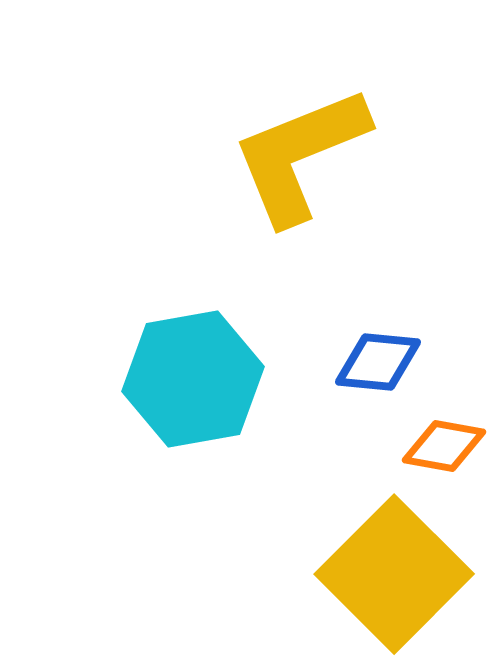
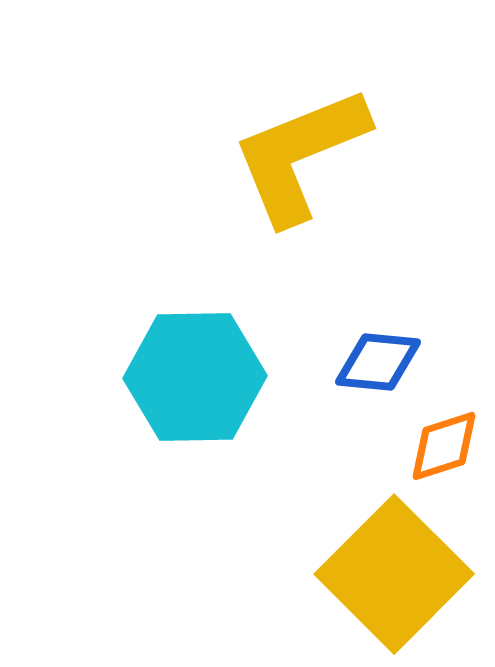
cyan hexagon: moved 2 px right, 2 px up; rotated 9 degrees clockwise
orange diamond: rotated 28 degrees counterclockwise
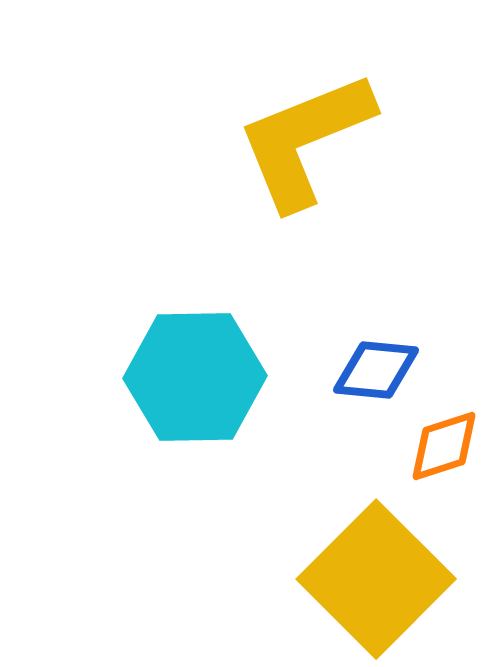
yellow L-shape: moved 5 px right, 15 px up
blue diamond: moved 2 px left, 8 px down
yellow square: moved 18 px left, 5 px down
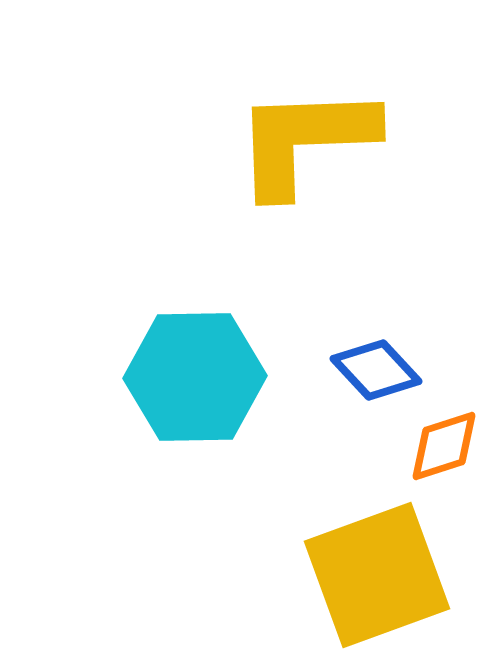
yellow L-shape: rotated 20 degrees clockwise
blue diamond: rotated 42 degrees clockwise
yellow square: moved 1 px right, 4 px up; rotated 25 degrees clockwise
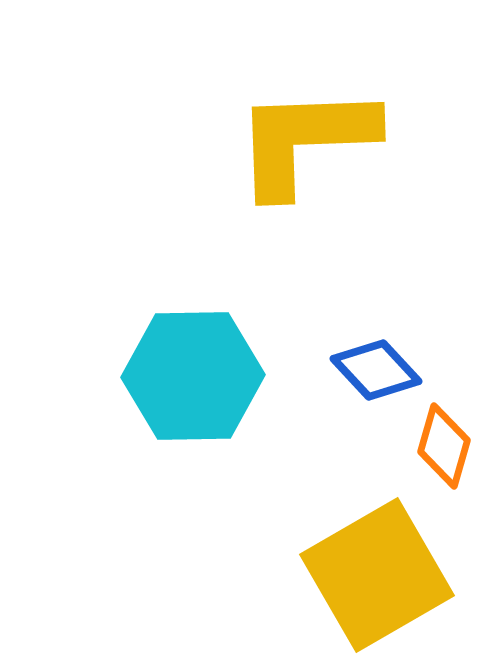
cyan hexagon: moved 2 px left, 1 px up
orange diamond: rotated 56 degrees counterclockwise
yellow square: rotated 10 degrees counterclockwise
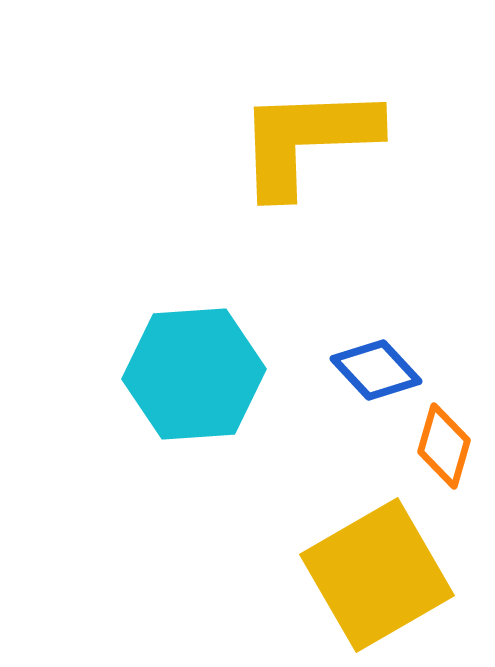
yellow L-shape: moved 2 px right
cyan hexagon: moved 1 px right, 2 px up; rotated 3 degrees counterclockwise
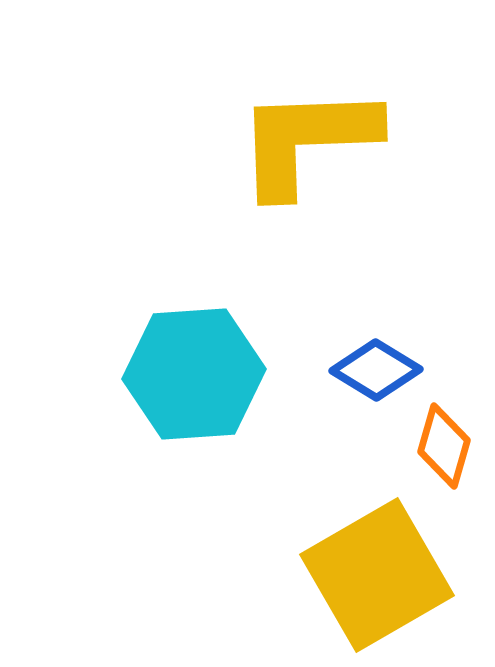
blue diamond: rotated 16 degrees counterclockwise
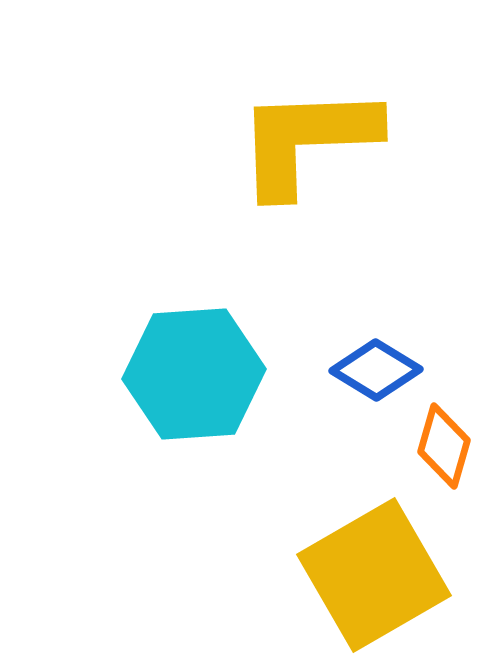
yellow square: moved 3 px left
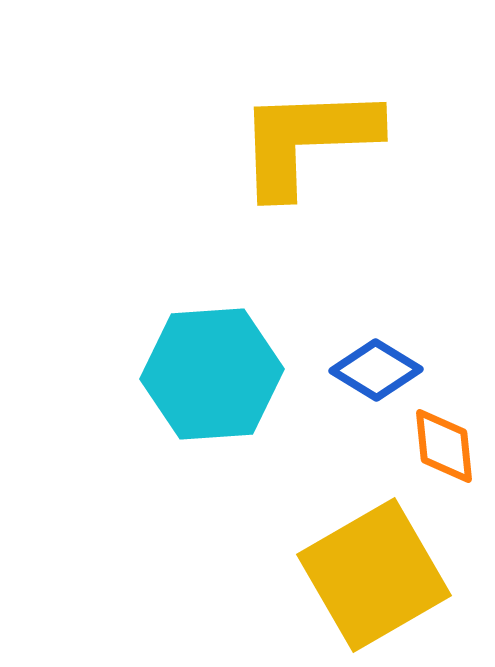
cyan hexagon: moved 18 px right
orange diamond: rotated 22 degrees counterclockwise
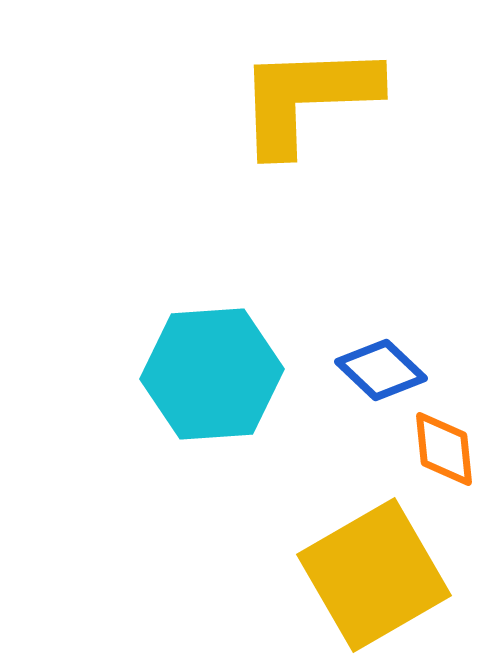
yellow L-shape: moved 42 px up
blue diamond: moved 5 px right; rotated 12 degrees clockwise
orange diamond: moved 3 px down
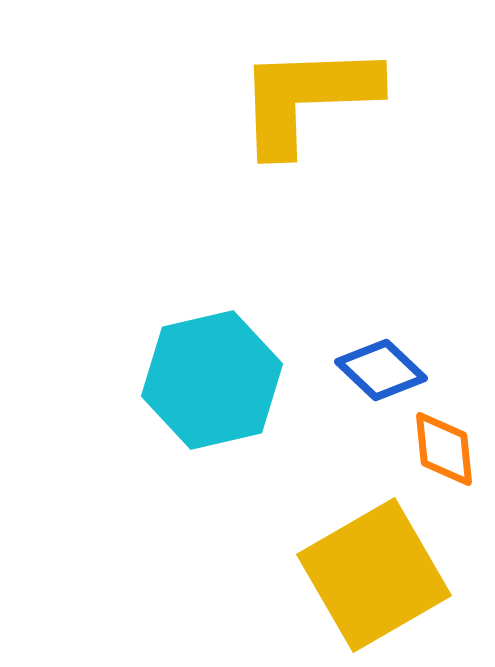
cyan hexagon: moved 6 px down; rotated 9 degrees counterclockwise
